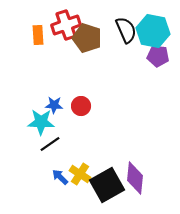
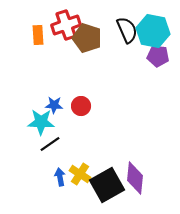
black semicircle: moved 1 px right
blue arrow: rotated 36 degrees clockwise
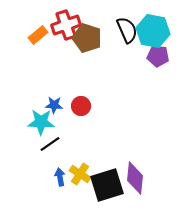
orange rectangle: rotated 54 degrees clockwise
black square: rotated 12 degrees clockwise
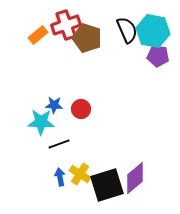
red circle: moved 3 px down
black line: moved 9 px right; rotated 15 degrees clockwise
purple diamond: rotated 44 degrees clockwise
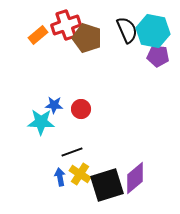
black line: moved 13 px right, 8 px down
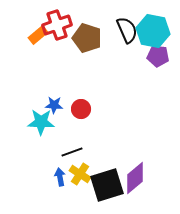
red cross: moved 9 px left
